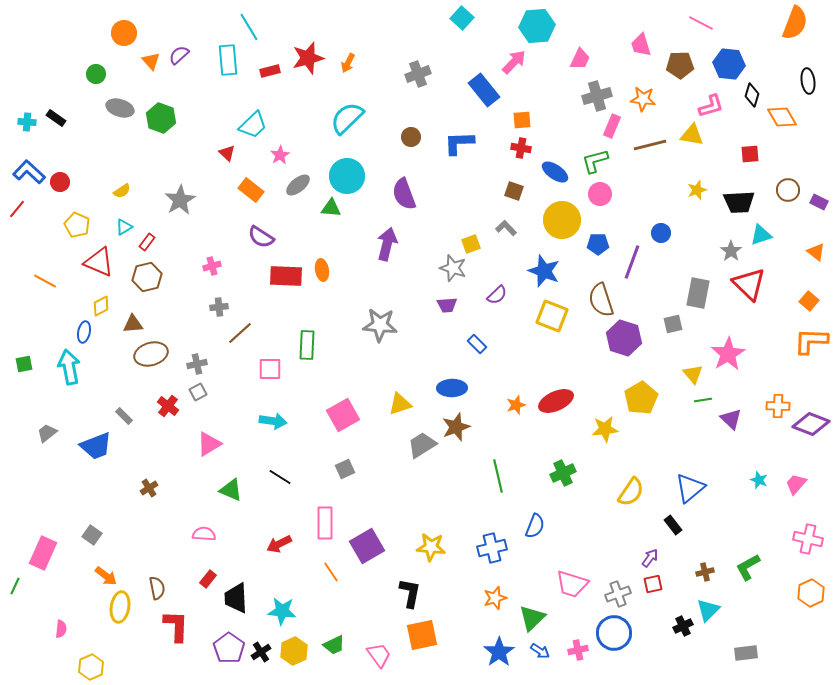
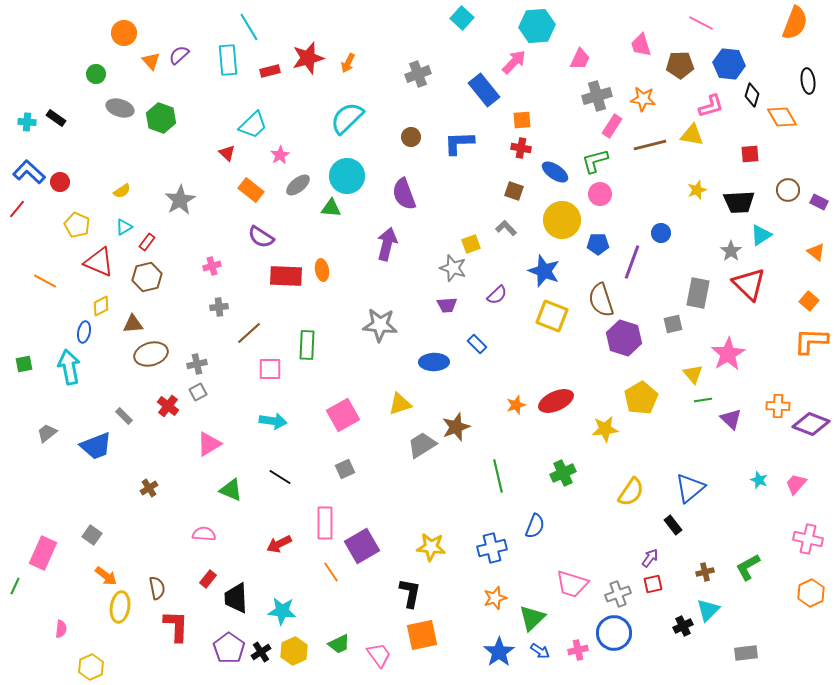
pink rectangle at (612, 126): rotated 10 degrees clockwise
cyan triangle at (761, 235): rotated 15 degrees counterclockwise
brown line at (240, 333): moved 9 px right
blue ellipse at (452, 388): moved 18 px left, 26 px up
purple square at (367, 546): moved 5 px left
green trapezoid at (334, 645): moved 5 px right, 1 px up
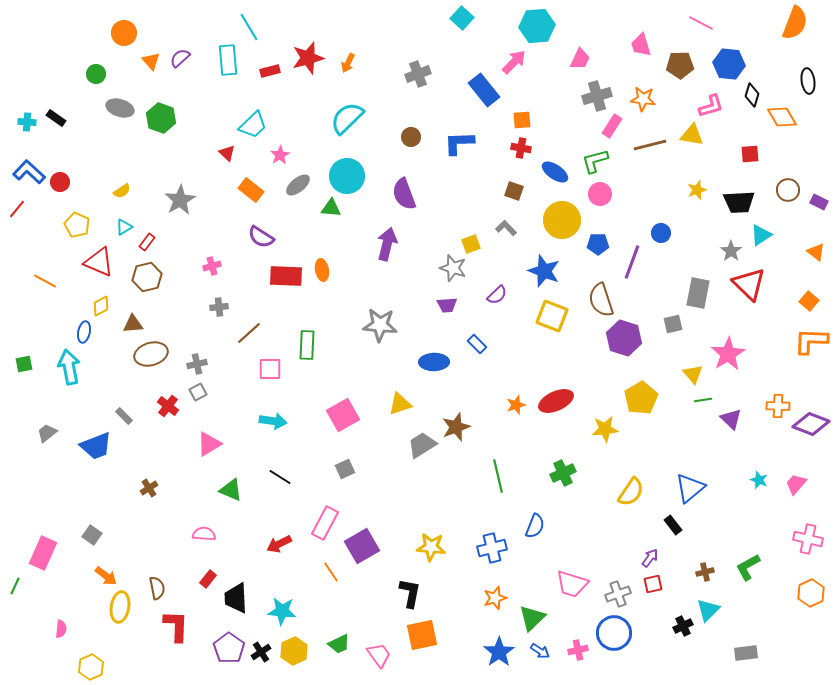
purple semicircle at (179, 55): moved 1 px right, 3 px down
pink rectangle at (325, 523): rotated 28 degrees clockwise
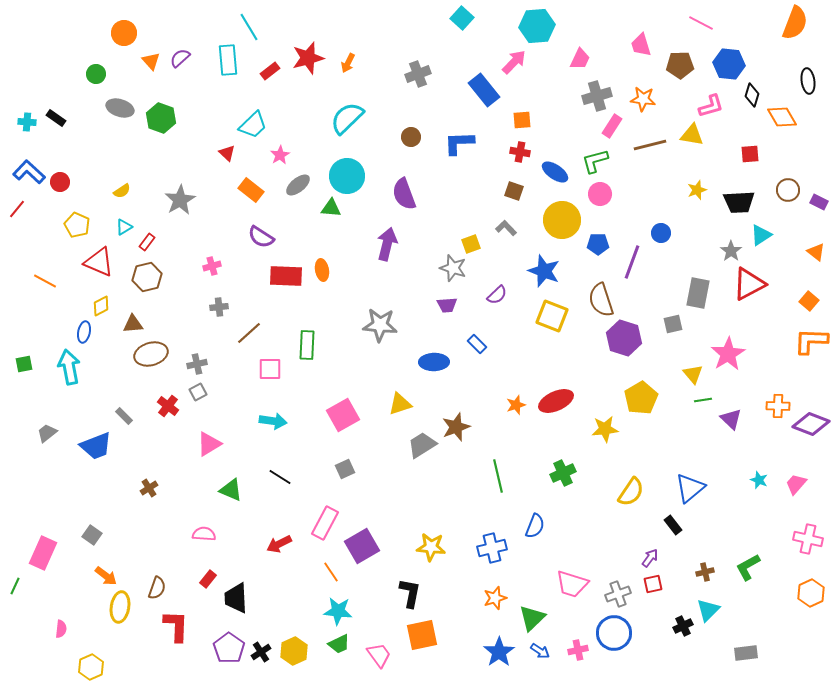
red rectangle at (270, 71): rotated 24 degrees counterclockwise
red cross at (521, 148): moved 1 px left, 4 px down
red triangle at (749, 284): rotated 48 degrees clockwise
brown semicircle at (157, 588): rotated 30 degrees clockwise
cyan star at (282, 611): moved 56 px right
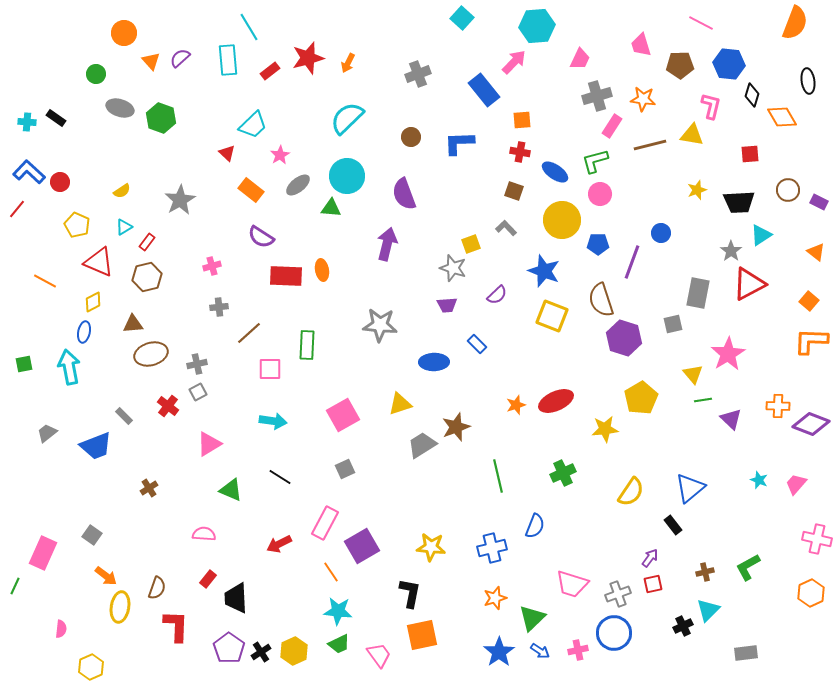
pink L-shape at (711, 106): rotated 60 degrees counterclockwise
yellow diamond at (101, 306): moved 8 px left, 4 px up
pink cross at (808, 539): moved 9 px right
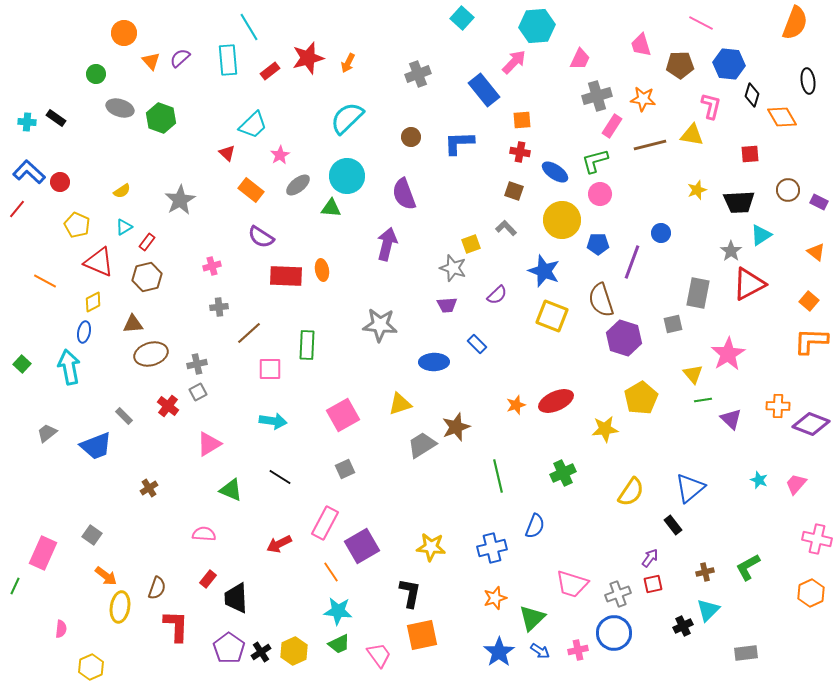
green square at (24, 364): moved 2 px left; rotated 36 degrees counterclockwise
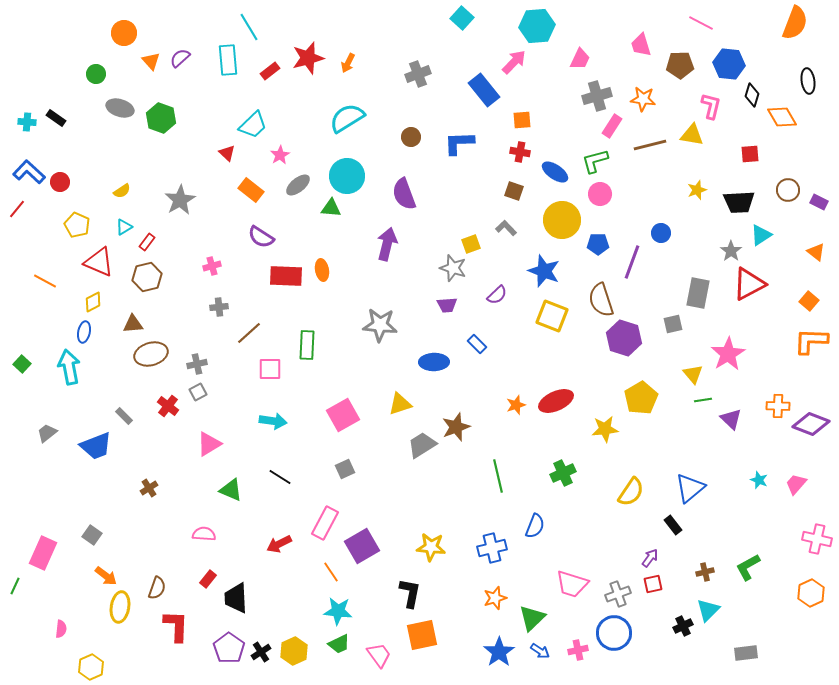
cyan semicircle at (347, 118): rotated 12 degrees clockwise
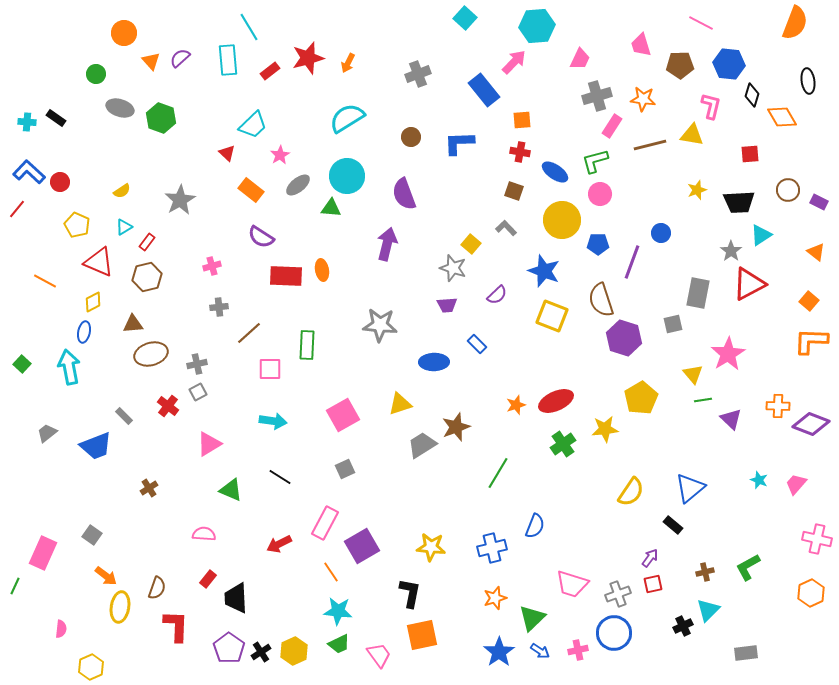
cyan square at (462, 18): moved 3 px right
yellow square at (471, 244): rotated 30 degrees counterclockwise
green cross at (563, 473): moved 29 px up; rotated 10 degrees counterclockwise
green line at (498, 476): moved 3 px up; rotated 44 degrees clockwise
black rectangle at (673, 525): rotated 12 degrees counterclockwise
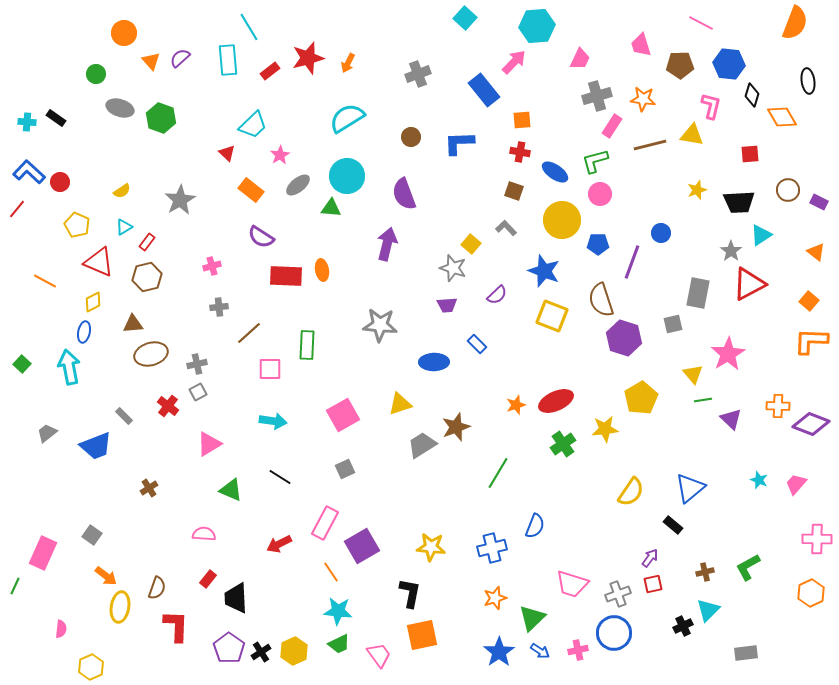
pink cross at (817, 539): rotated 12 degrees counterclockwise
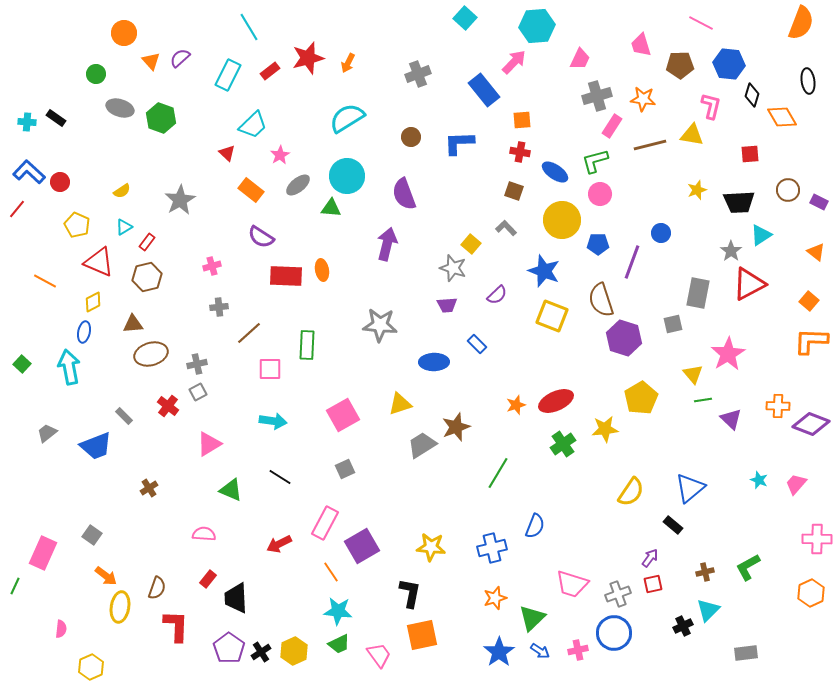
orange semicircle at (795, 23): moved 6 px right
cyan rectangle at (228, 60): moved 15 px down; rotated 32 degrees clockwise
